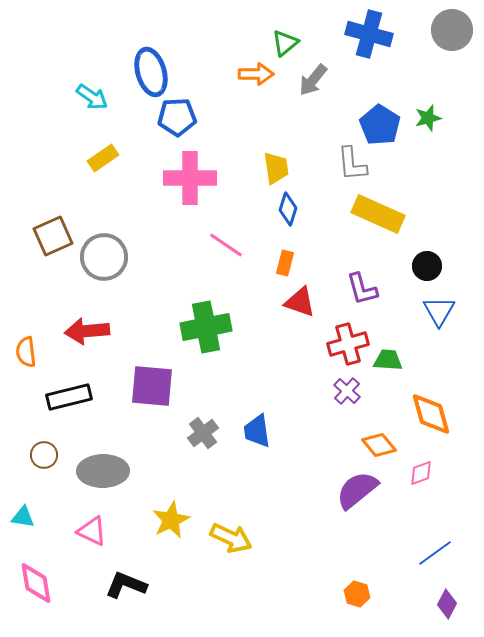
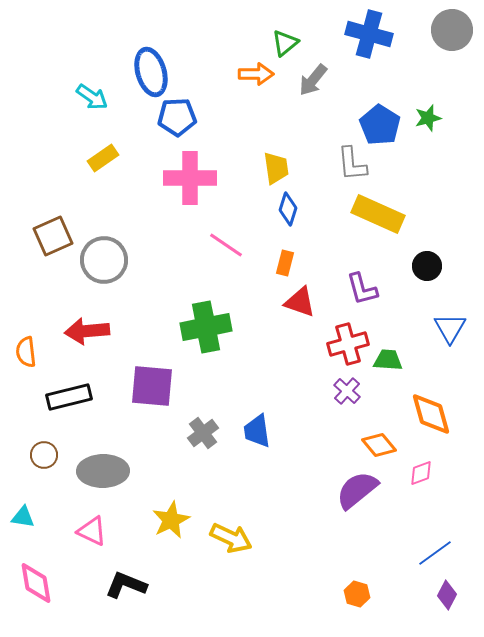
gray circle at (104, 257): moved 3 px down
blue triangle at (439, 311): moved 11 px right, 17 px down
purple diamond at (447, 604): moved 9 px up
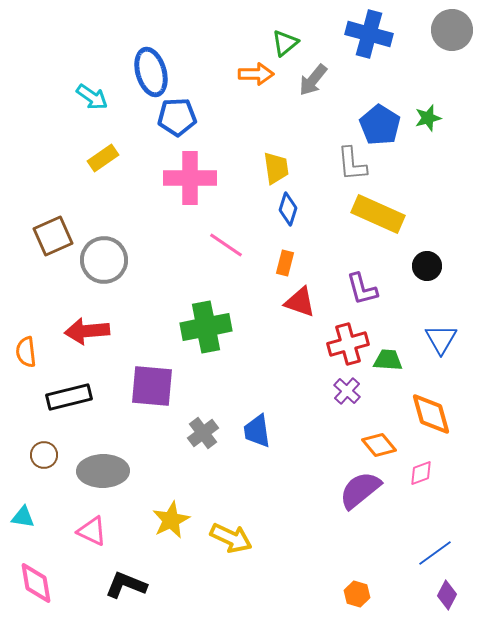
blue triangle at (450, 328): moved 9 px left, 11 px down
purple semicircle at (357, 490): moved 3 px right
